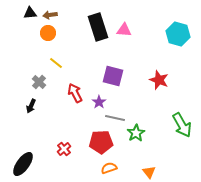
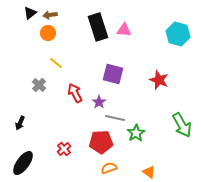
black triangle: rotated 32 degrees counterclockwise
purple square: moved 2 px up
gray cross: moved 3 px down
black arrow: moved 11 px left, 17 px down
black ellipse: moved 1 px up
orange triangle: rotated 16 degrees counterclockwise
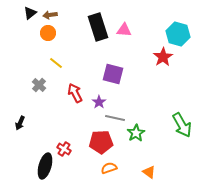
red star: moved 4 px right, 23 px up; rotated 18 degrees clockwise
red cross: rotated 16 degrees counterclockwise
black ellipse: moved 22 px right, 3 px down; rotated 20 degrees counterclockwise
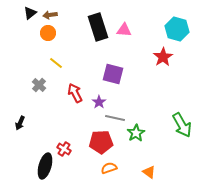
cyan hexagon: moved 1 px left, 5 px up
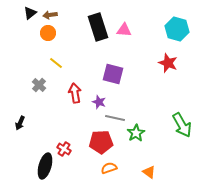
red star: moved 5 px right, 6 px down; rotated 18 degrees counterclockwise
red arrow: rotated 18 degrees clockwise
purple star: rotated 16 degrees counterclockwise
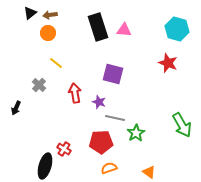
black arrow: moved 4 px left, 15 px up
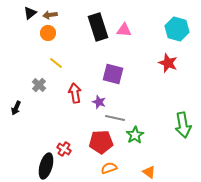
green arrow: moved 1 px right; rotated 20 degrees clockwise
green star: moved 1 px left, 2 px down
black ellipse: moved 1 px right
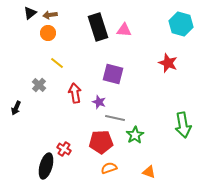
cyan hexagon: moved 4 px right, 5 px up
yellow line: moved 1 px right
orange triangle: rotated 16 degrees counterclockwise
